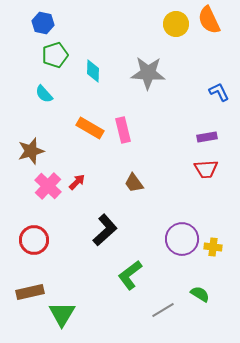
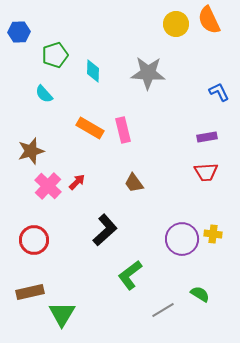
blue hexagon: moved 24 px left, 9 px down; rotated 15 degrees counterclockwise
red trapezoid: moved 3 px down
yellow cross: moved 13 px up
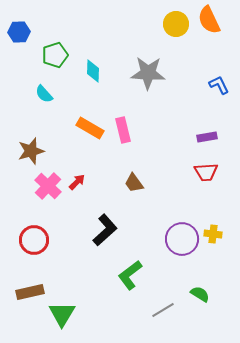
blue L-shape: moved 7 px up
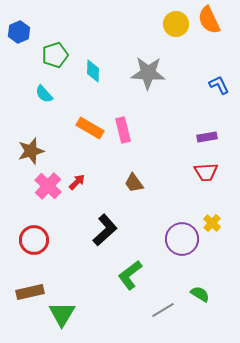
blue hexagon: rotated 20 degrees counterclockwise
yellow cross: moved 1 px left, 11 px up; rotated 36 degrees clockwise
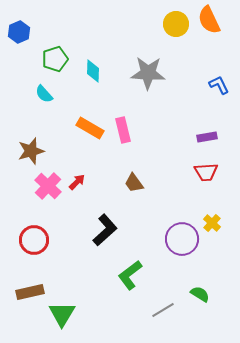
green pentagon: moved 4 px down
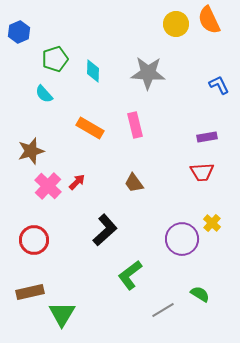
pink rectangle: moved 12 px right, 5 px up
red trapezoid: moved 4 px left
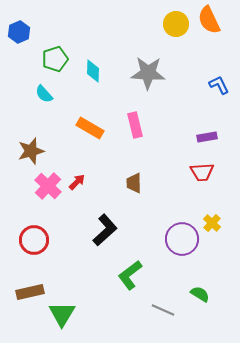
brown trapezoid: rotated 35 degrees clockwise
gray line: rotated 55 degrees clockwise
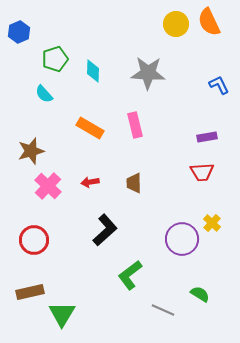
orange semicircle: moved 2 px down
red arrow: moved 13 px right; rotated 144 degrees counterclockwise
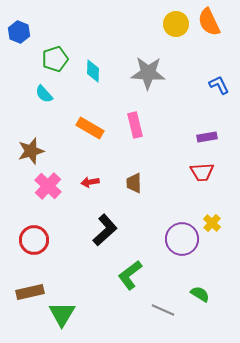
blue hexagon: rotated 15 degrees counterclockwise
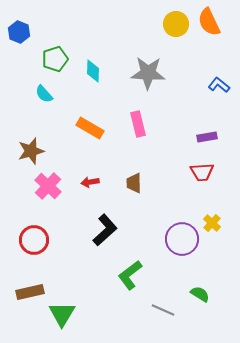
blue L-shape: rotated 25 degrees counterclockwise
pink rectangle: moved 3 px right, 1 px up
